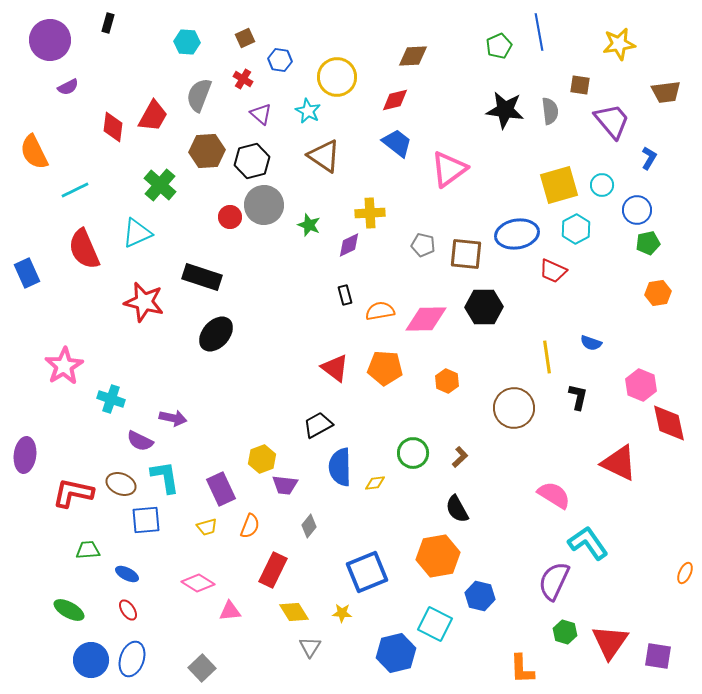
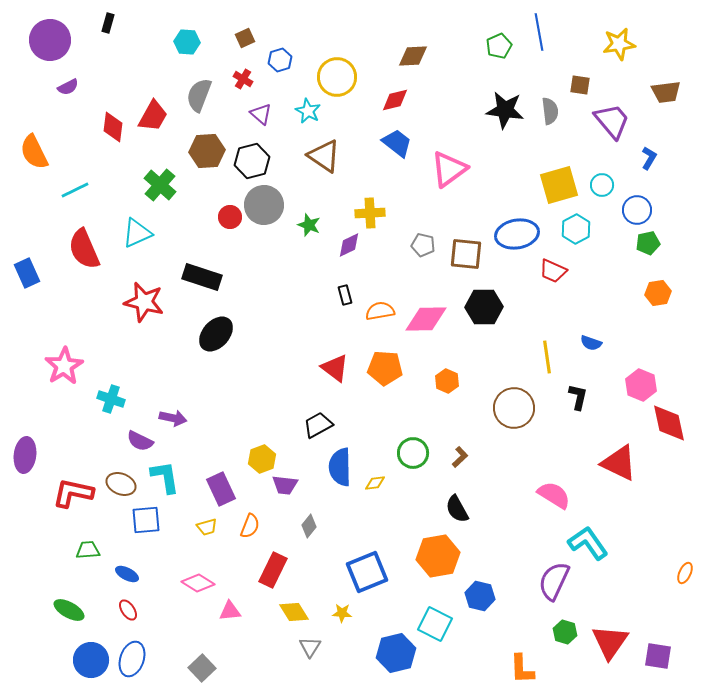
blue hexagon at (280, 60): rotated 25 degrees counterclockwise
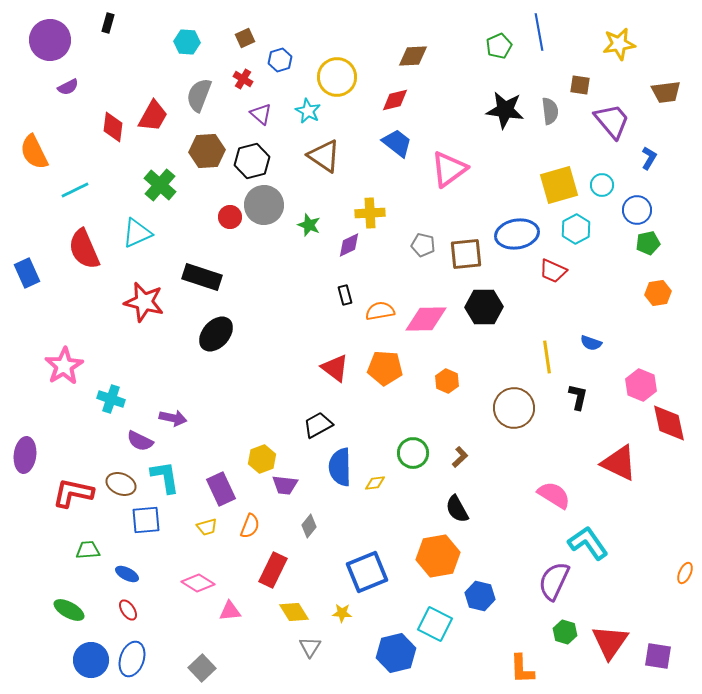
brown square at (466, 254): rotated 12 degrees counterclockwise
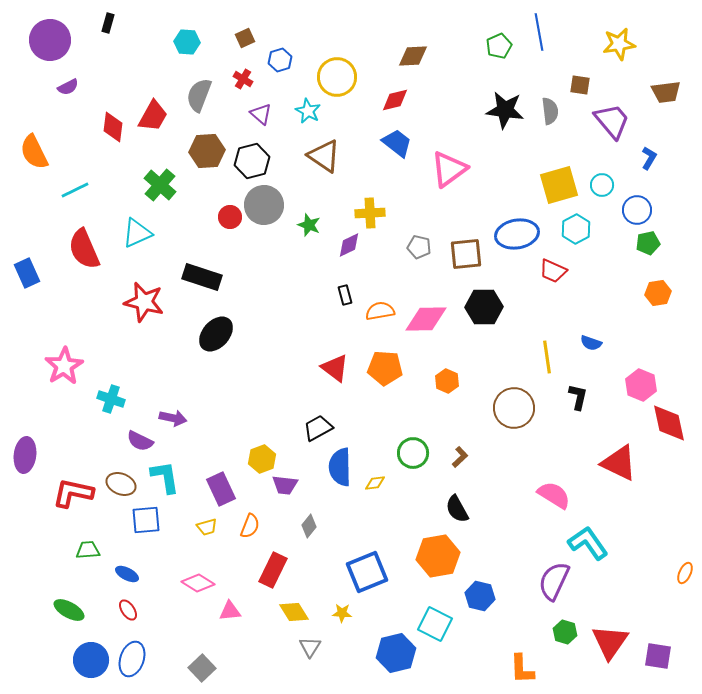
gray pentagon at (423, 245): moved 4 px left, 2 px down
black trapezoid at (318, 425): moved 3 px down
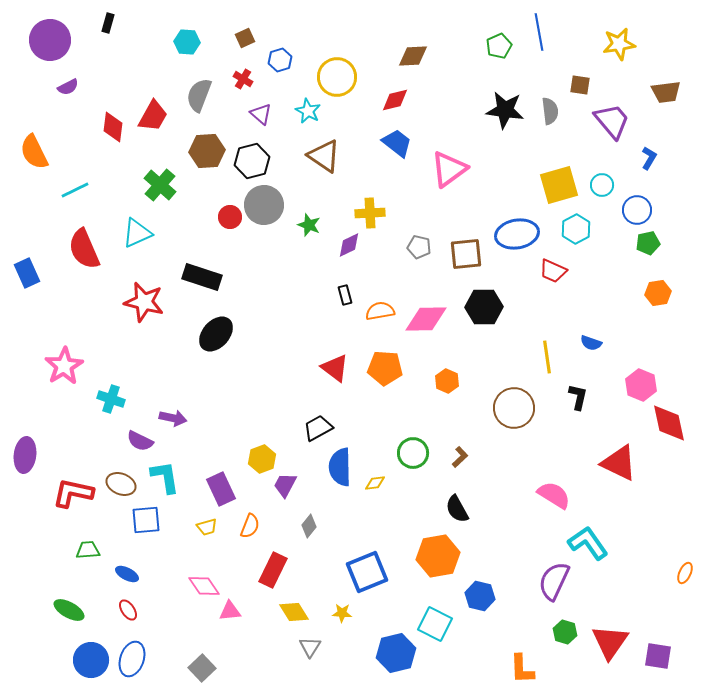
purple trapezoid at (285, 485): rotated 112 degrees clockwise
pink diamond at (198, 583): moved 6 px right, 3 px down; rotated 24 degrees clockwise
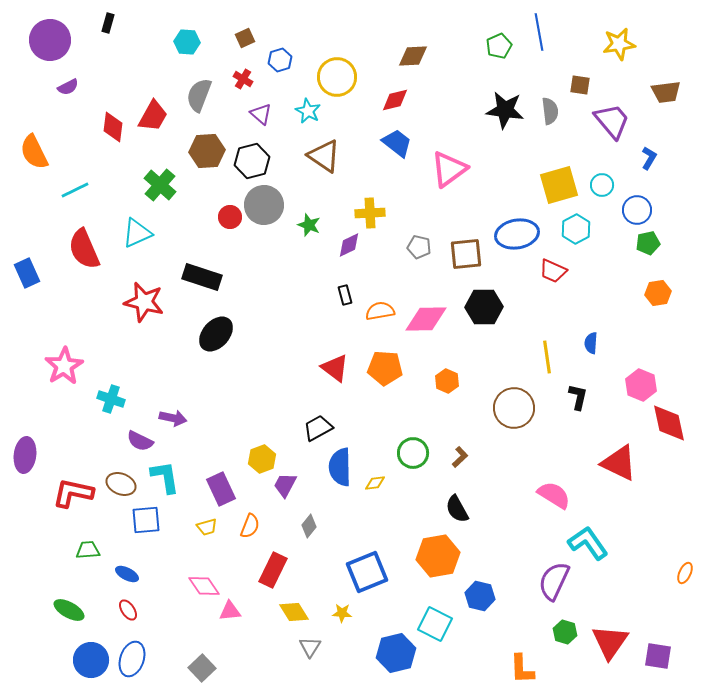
blue semicircle at (591, 343): rotated 75 degrees clockwise
